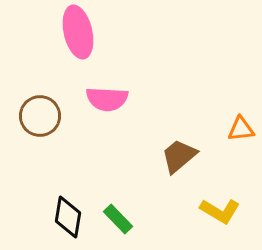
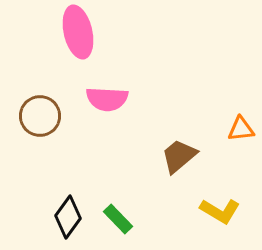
black diamond: rotated 27 degrees clockwise
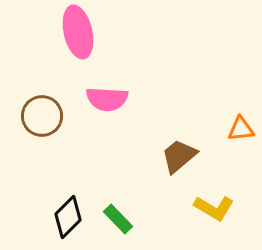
brown circle: moved 2 px right
yellow L-shape: moved 6 px left, 3 px up
black diamond: rotated 9 degrees clockwise
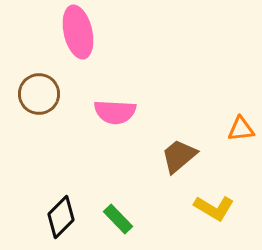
pink semicircle: moved 8 px right, 13 px down
brown circle: moved 3 px left, 22 px up
black diamond: moved 7 px left
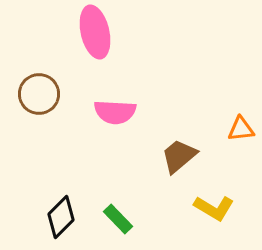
pink ellipse: moved 17 px right
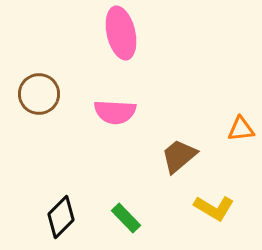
pink ellipse: moved 26 px right, 1 px down
green rectangle: moved 8 px right, 1 px up
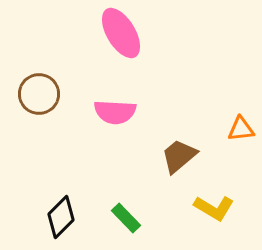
pink ellipse: rotated 18 degrees counterclockwise
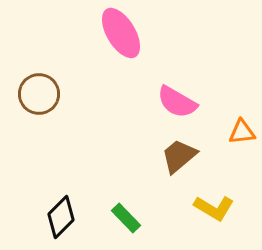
pink semicircle: moved 62 px right, 10 px up; rotated 27 degrees clockwise
orange triangle: moved 1 px right, 3 px down
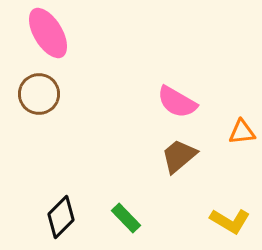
pink ellipse: moved 73 px left
yellow L-shape: moved 16 px right, 13 px down
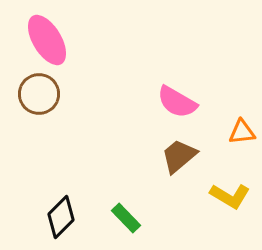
pink ellipse: moved 1 px left, 7 px down
yellow L-shape: moved 25 px up
